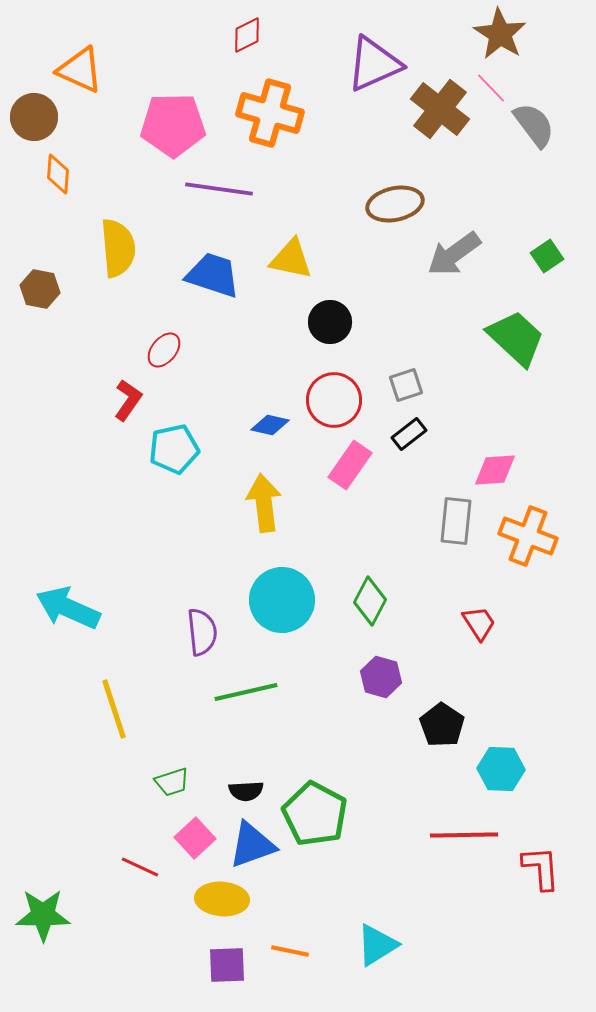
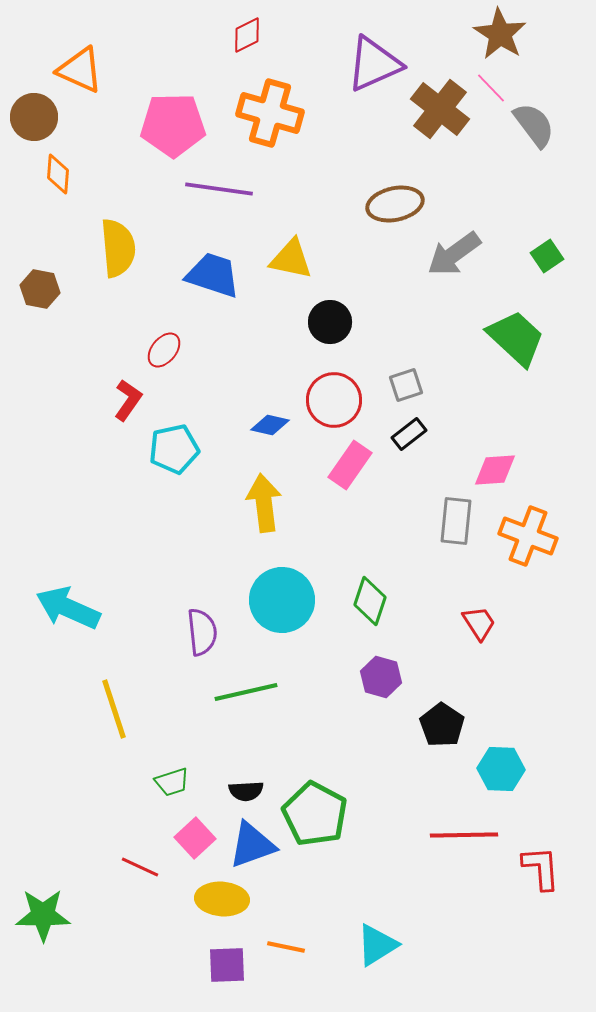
green diamond at (370, 601): rotated 9 degrees counterclockwise
orange line at (290, 951): moved 4 px left, 4 px up
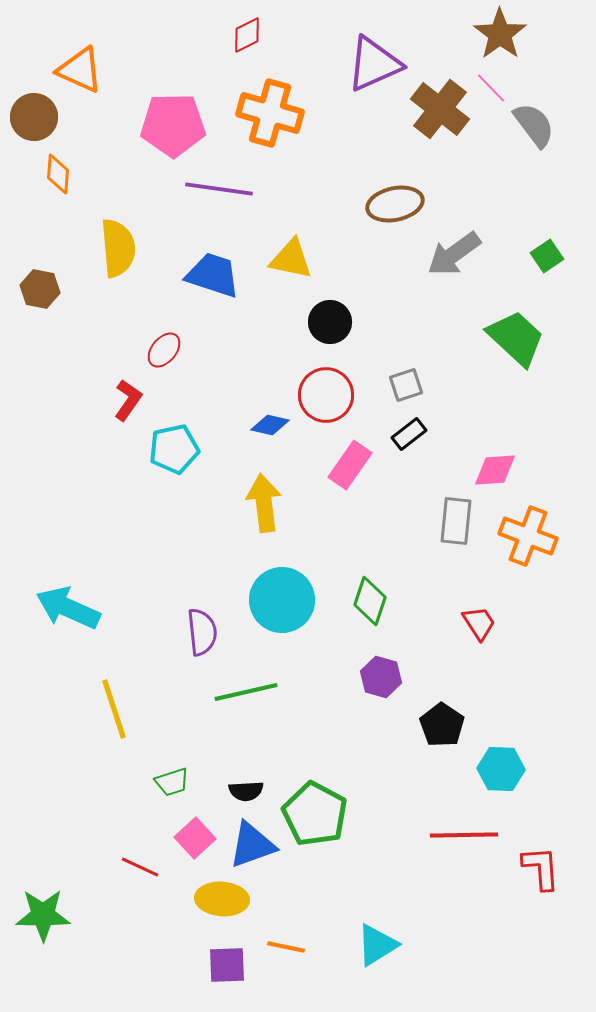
brown star at (500, 34): rotated 4 degrees clockwise
red circle at (334, 400): moved 8 px left, 5 px up
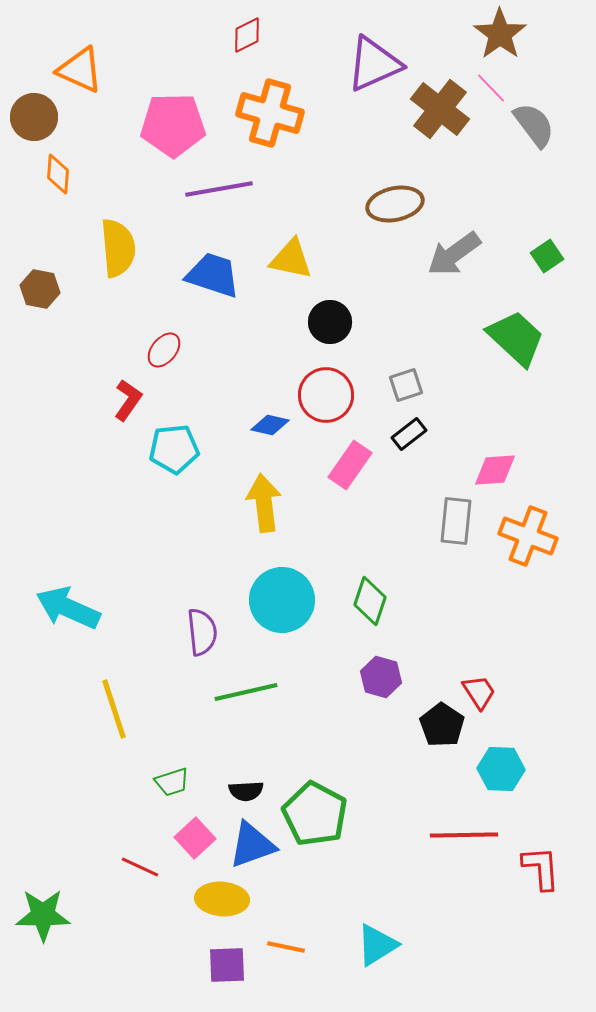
purple line at (219, 189): rotated 18 degrees counterclockwise
cyan pentagon at (174, 449): rotated 6 degrees clockwise
red trapezoid at (479, 623): moved 69 px down
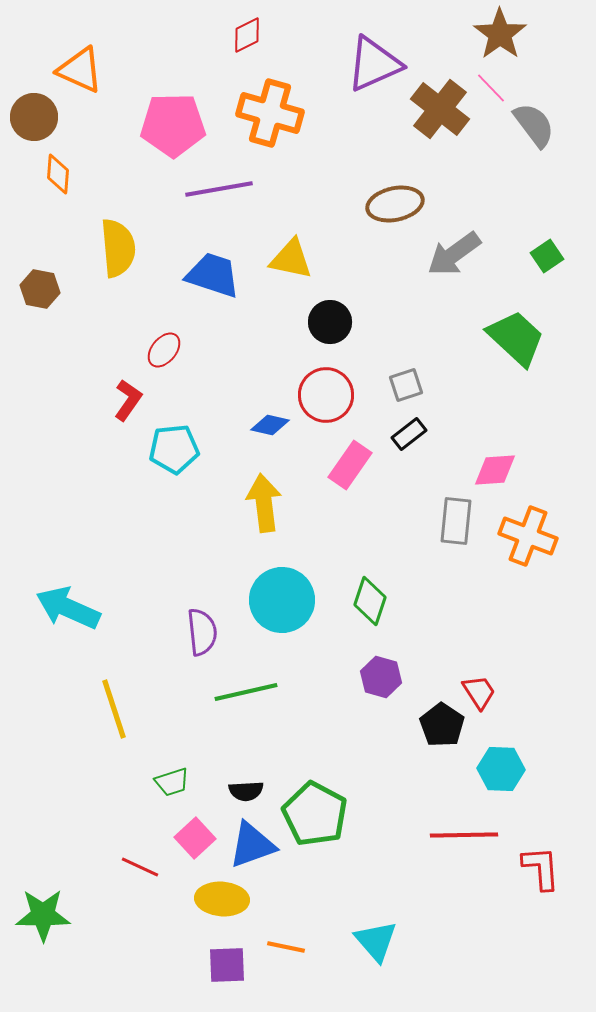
cyan triangle at (377, 945): moved 1 px left, 4 px up; rotated 39 degrees counterclockwise
